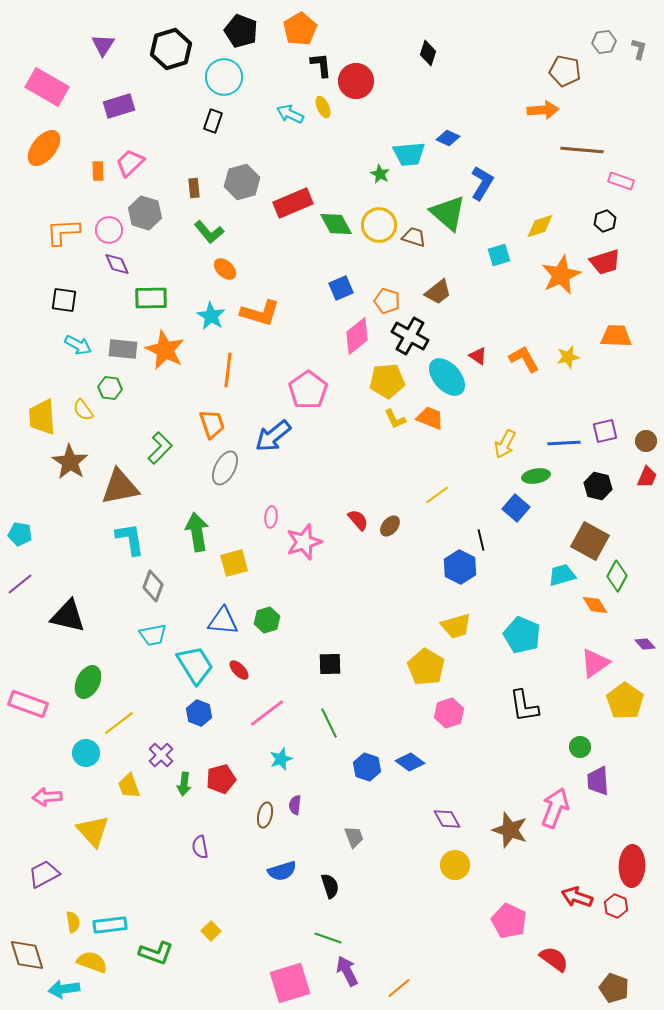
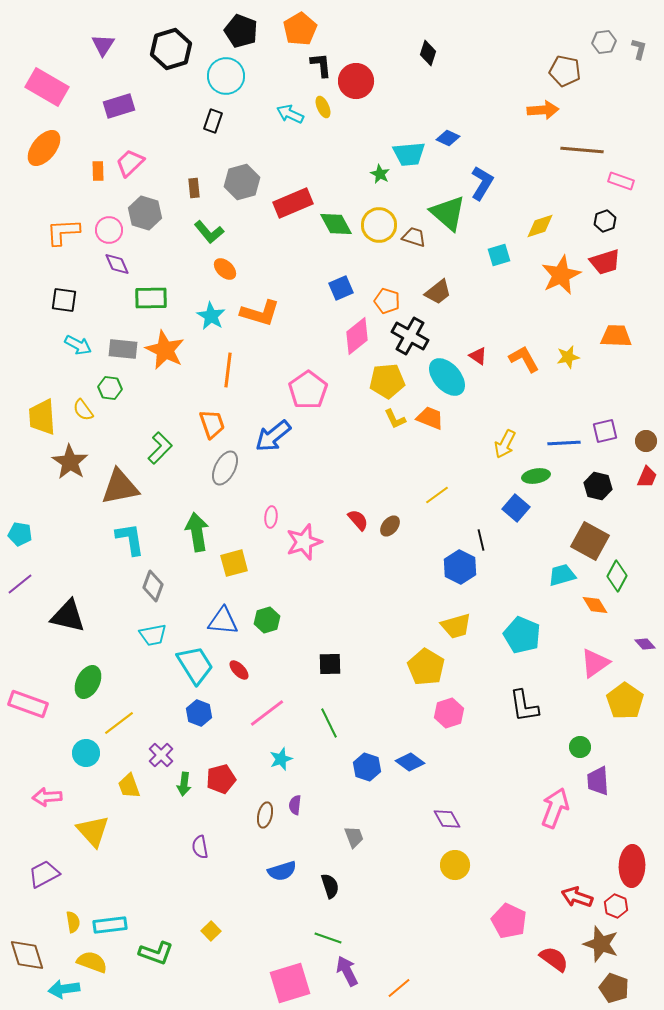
cyan circle at (224, 77): moved 2 px right, 1 px up
brown star at (510, 830): moved 91 px right, 114 px down
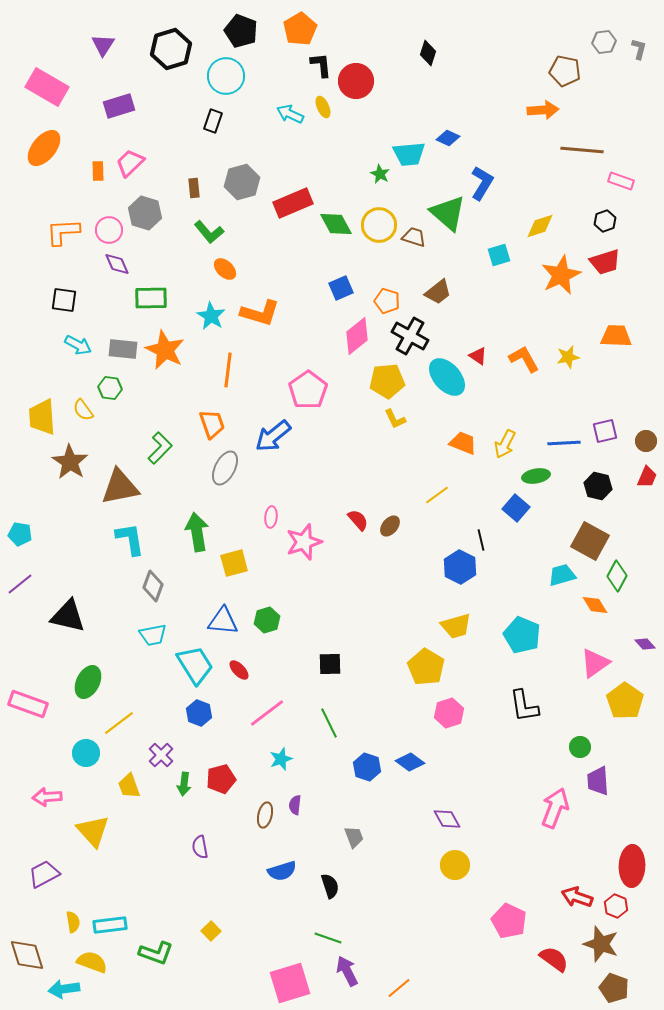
orange trapezoid at (430, 418): moved 33 px right, 25 px down
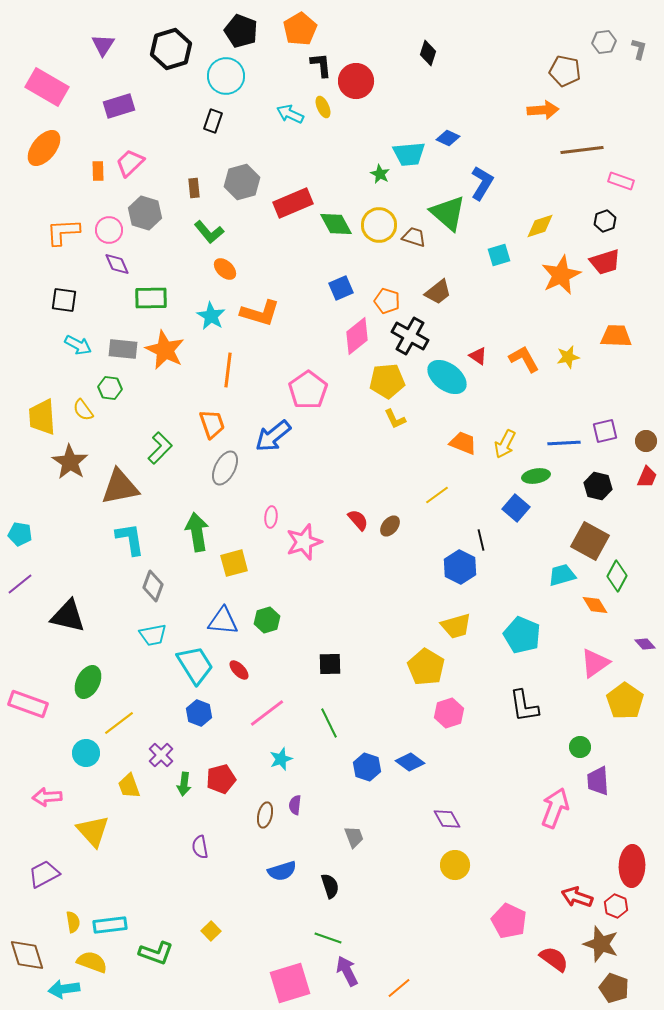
brown line at (582, 150): rotated 12 degrees counterclockwise
cyan ellipse at (447, 377): rotated 12 degrees counterclockwise
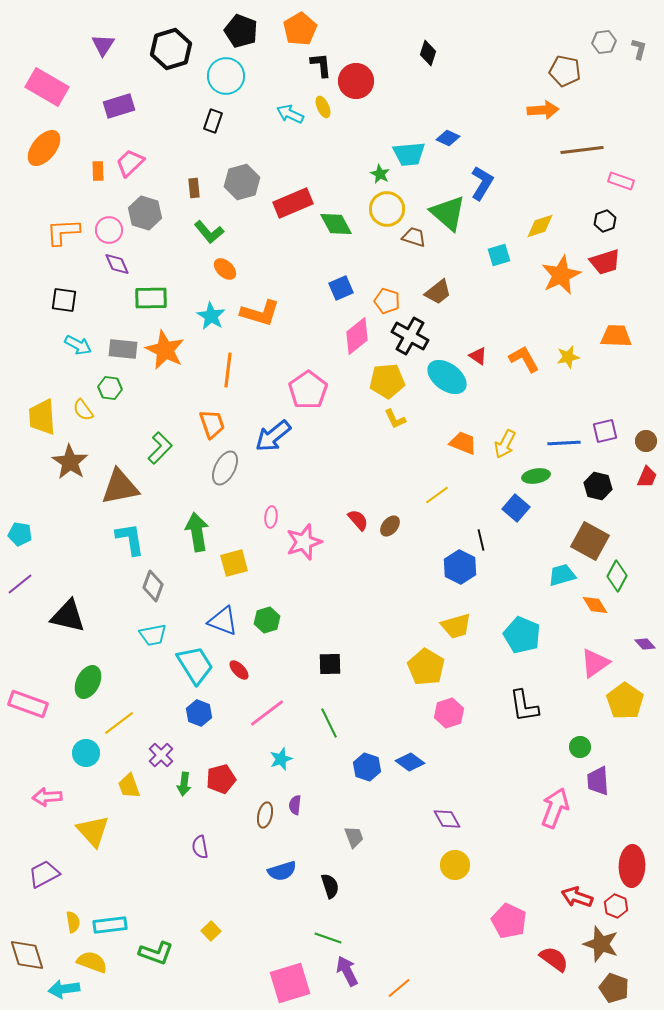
yellow circle at (379, 225): moved 8 px right, 16 px up
blue triangle at (223, 621): rotated 16 degrees clockwise
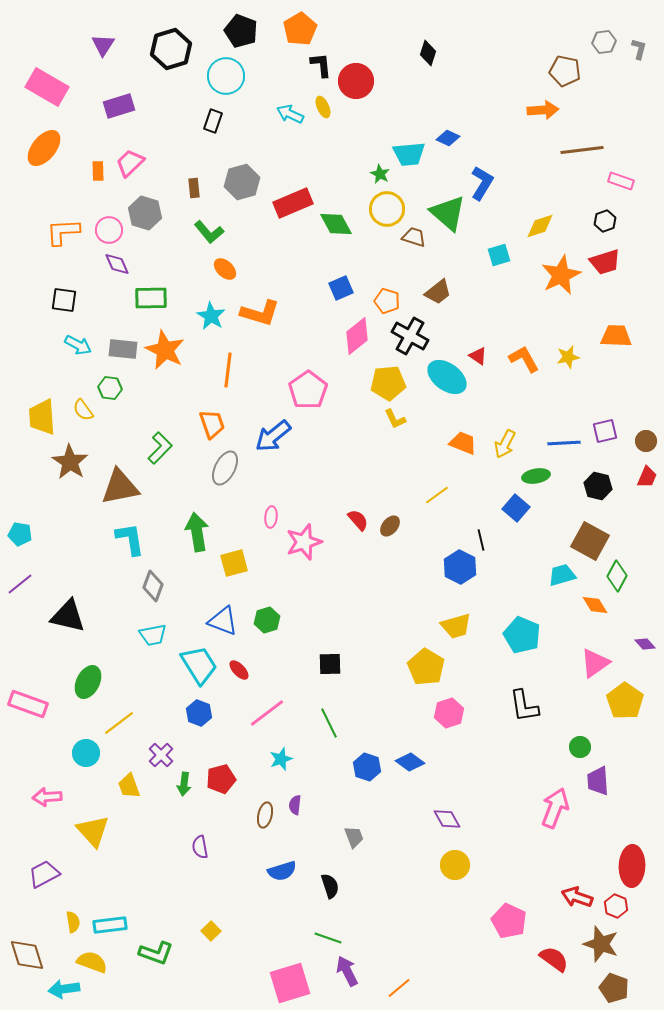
yellow pentagon at (387, 381): moved 1 px right, 2 px down
cyan trapezoid at (195, 665): moved 4 px right
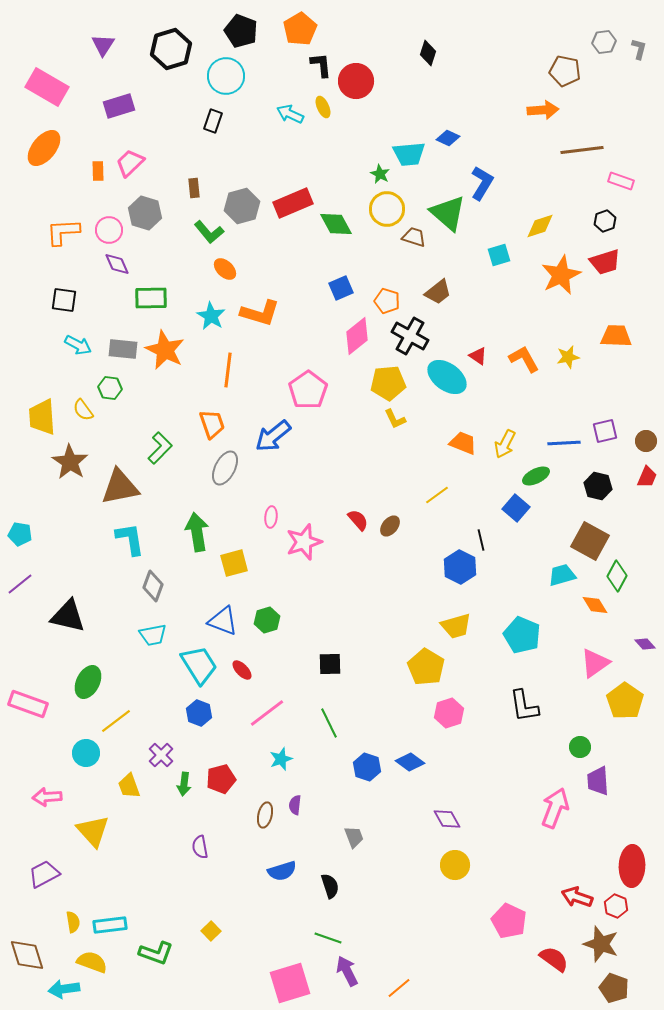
gray hexagon at (242, 182): moved 24 px down
green ellipse at (536, 476): rotated 16 degrees counterclockwise
red ellipse at (239, 670): moved 3 px right
yellow line at (119, 723): moved 3 px left, 2 px up
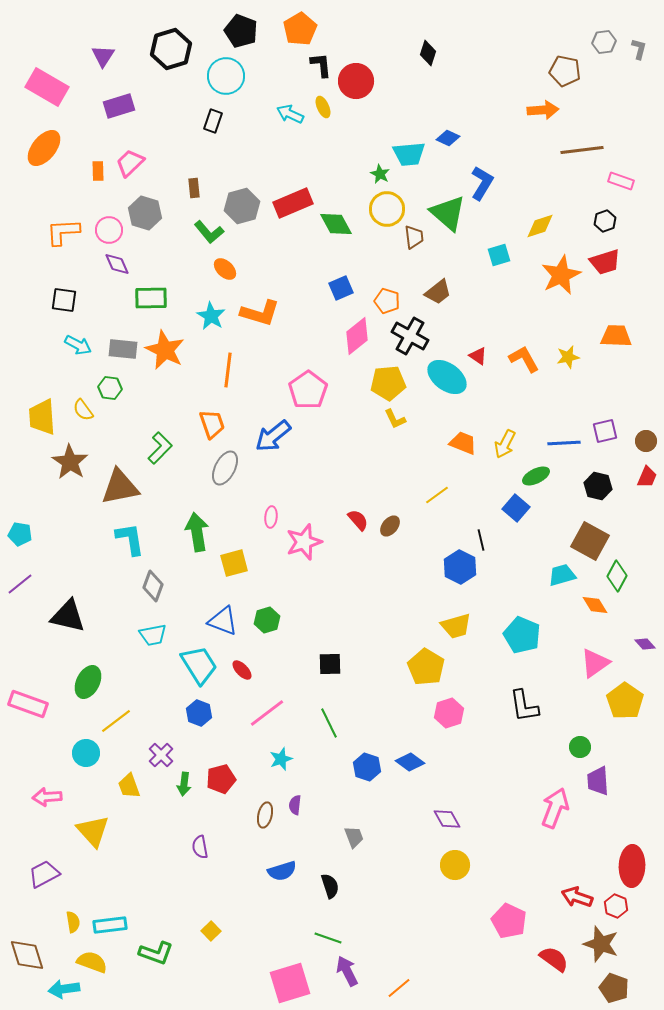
purple triangle at (103, 45): moved 11 px down
brown trapezoid at (414, 237): rotated 65 degrees clockwise
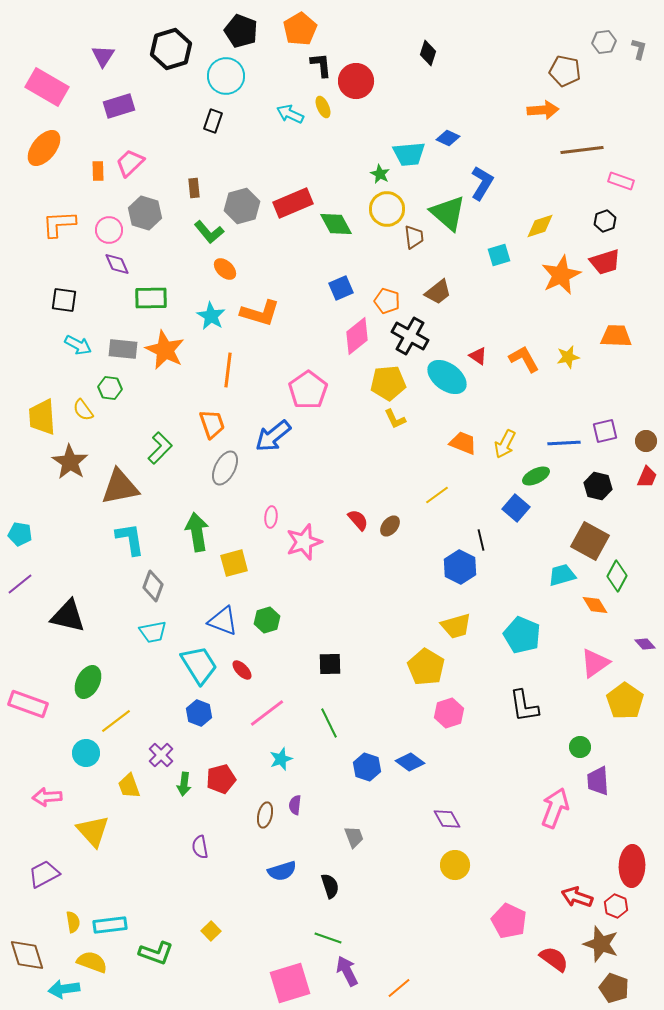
orange L-shape at (63, 232): moved 4 px left, 8 px up
cyan trapezoid at (153, 635): moved 3 px up
